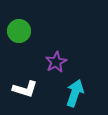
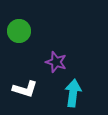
purple star: rotated 25 degrees counterclockwise
cyan arrow: moved 2 px left; rotated 12 degrees counterclockwise
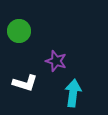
purple star: moved 1 px up
white L-shape: moved 6 px up
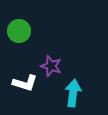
purple star: moved 5 px left, 5 px down
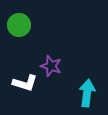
green circle: moved 6 px up
cyan arrow: moved 14 px right
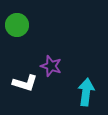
green circle: moved 2 px left
cyan arrow: moved 1 px left, 1 px up
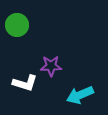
purple star: rotated 20 degrees counterclockwise
cyan arrow: moved 6 px left, 3 px down; rotated 120 degrees counterclockwise
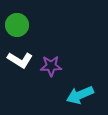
white L-shape: moved 5 px left, 23 px up; rotated 15 degrees clockwise
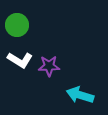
purple star: moved 2 px left
cyan arrow: rotated 40 degrees clockwise
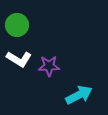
white L-shape: moved 1 px left, 1 px up
cyan arrow: moved 1 px left; rotated 136 degrees clockwise
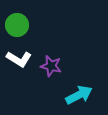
purple star: moved 2 px right; rotated 15 degrees clockwise
